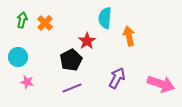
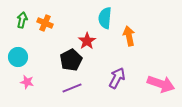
orange cross: rotated 21 degrees counterclockwise
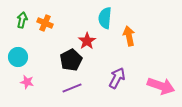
pink arrow: moved 2 px down
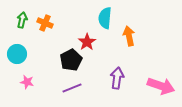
red star: moved 1 px down
cyan circle: moved 1 px left, 3 px up
purple arrow: rotated 20 degrees counterclockwise
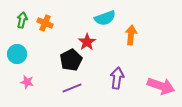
cyan semicircle: rotated 115 degrees counterclockwise
orange arrow: moved 2 px right, 1 px up; rotated 18 degrees clockwise
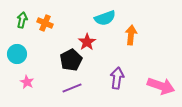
pink star: rotated 16 degrees clockwise
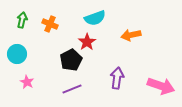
cyan semicircle: moved 10 px left
orange cross: moved 5 px right, 1 px down
orange arrow: rotated 108 degrees counterclockwise
purple line: moved 1 px down
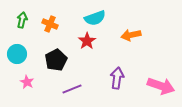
red star: moved 1 px up
black pentagon: moved 15 px left
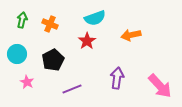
black pentagon: moved 3 px left
pink arrow: moved 1 px left; rotated 28 degrees clockwise
